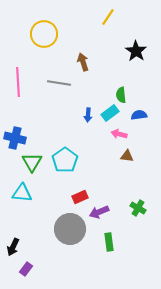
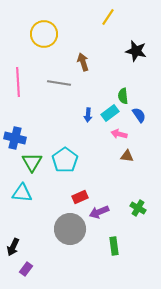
black star: rotated 20 degrees counterclockwise
green semicircle: moved 2 px right, 1 px down
blue semicircle: rotated 63 degrees clockwise
green rectangle: moved 5 px right, 4 px down
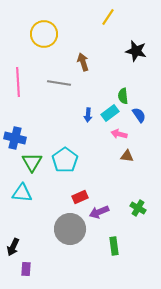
purple rectangle: rotated 32 degrees counterclockwise
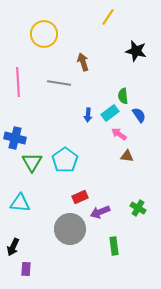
pink arrow: rotated 21 degrees clockwise
cyan triangle: moved 2 px left, 10 px down
purple arrow: moved 1 px right
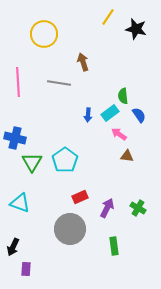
black star: moved 22 px up
cyan triangle: rotated 15 degrees clockwise
purple arrow: moved 7 px right, 4 px up; rotated 138 degrees clockwise
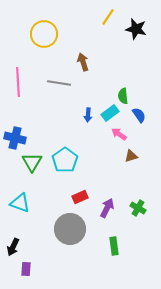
brown triangle: moved 4 px right; rotated 24 degrees counterclockwise
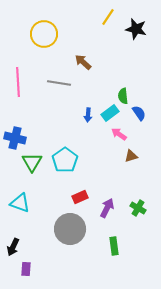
brown arrow: rotated 30 degrees counterclockwise
blue semicircle: moved 2 px up
